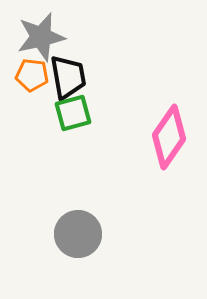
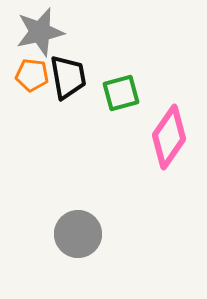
gray star: moved 1 px left, 5 px up
green square: moved 48 px right, 20 px up
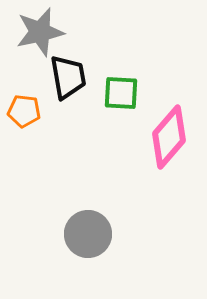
orange pentagon: moved 8 px left, 36 px down
green square: rotated 18 degrees clockwise
pink diamond: rotated 6 degrees clockwise
gray circle: moved 10 px right
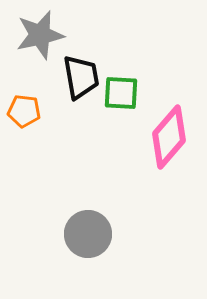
gray star: moved 3 px down
black trapezoid: moved 13 px right
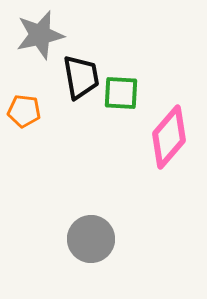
gray circle: moved 3 px right, 5 px down
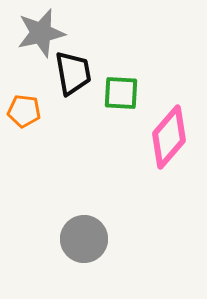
gray star: moved 1 px right, 2 px up
black trapezoid: moved 8 px left, 4 px up
gray circle: moved 7 px left
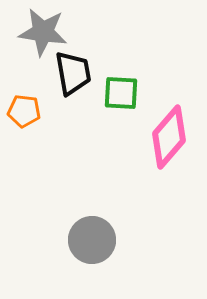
gray star: moved 2 px right, 1 px up; rotated 21 degrees clockwise
gray circle: moved 8 px right, 1 px down
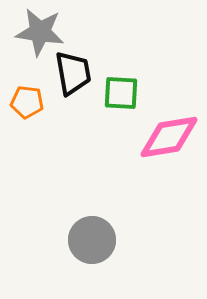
gray star: moved 3 px left
orange pentagon: moved 3 px right, 9 px up
pink diamond: rotated 40 degrees clockwise
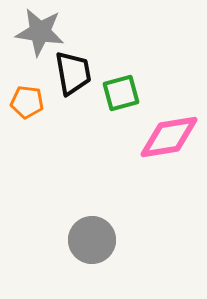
green square: rotated 18 degrees counterclockwise
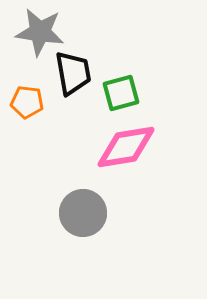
pink diamond: moved 43 px left, 10 px down
gray circle: moved 9 px left, 27 px up
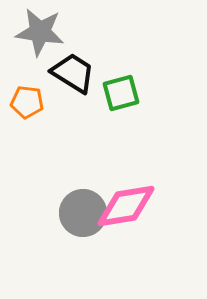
black trapezoid: rotated 48 degrees counterclockwise
pink diamond: moved 59 px down
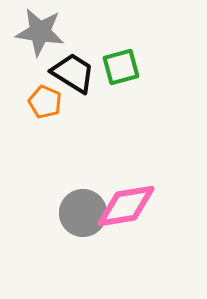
green square: moved 26 px up
orange pentagon: moved 18 px right; rotated 16 degrees clockwise
